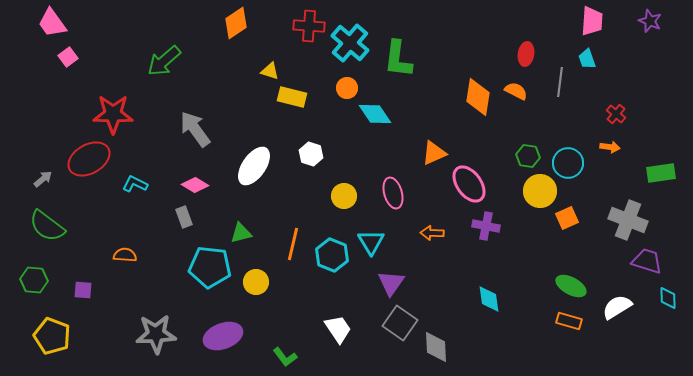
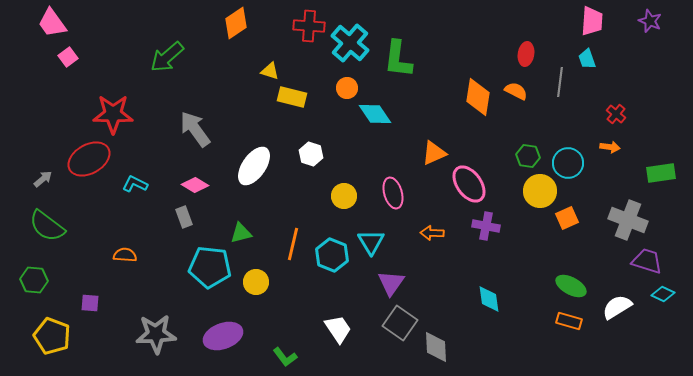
green arrow at (164, 61): moved 3 px right, 4 px up
purple square at (83, 290): moved 7 px right, 13 px down
cyan diamond at (668, 298): moved 5 px left, 4 px up; rotated 65 degrees counterclockwise
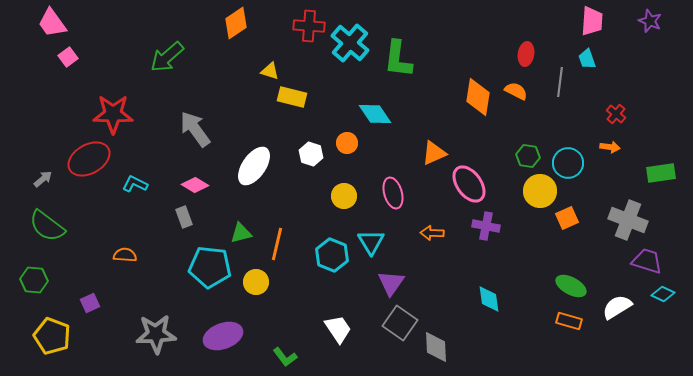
orange circle at (347, 88): moved 55 px down
orange line at (293, 244): moved 16 px left
purple square at (90, 303): rotated 30 degrees counterclockwise
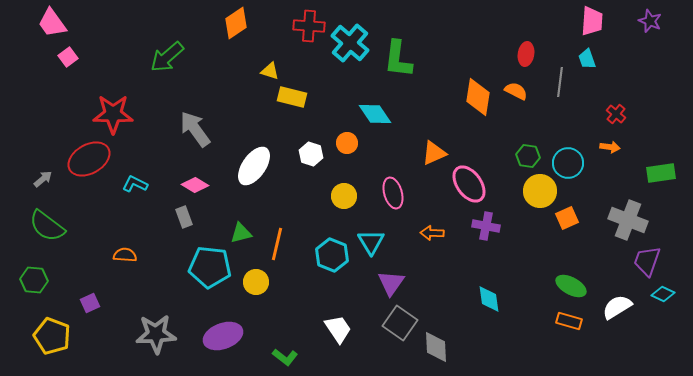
purple trapezoid at (647, 261): rotated 88 degrees counterclockwise
green L-shape at (285, 357): rotated 15 degrees counterclockwise
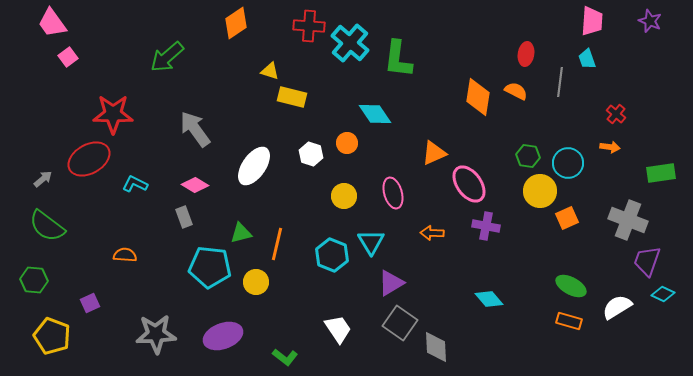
purple triangle at (391, 283): rotated 24 degrees clockwise
cyan diamond at (489, 299): rotated 32 degrees counterclockwise
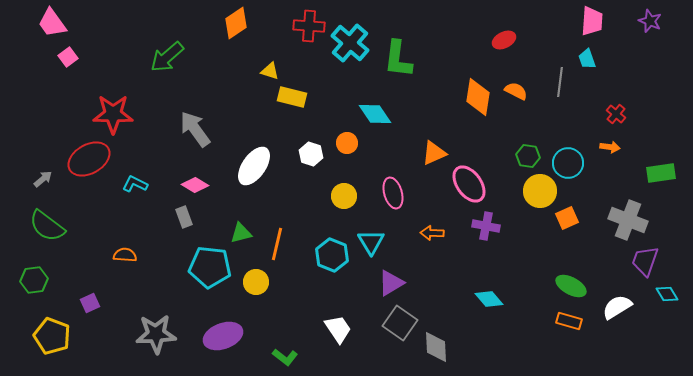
red ellipse at (526, 54): moved 22 px left, 14 px up; rotated 55 degrees clockwise
purple trapezoid at (647, 261): moved 2 px left
green hexagon at (34, 280): rotated 12 degrees counterclockwise
cyan diamond at (663, 294): moved 4 px right; rotated 35 degrees clockwise
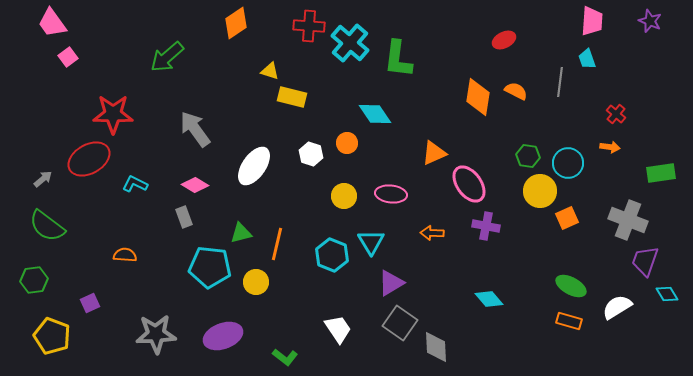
pink ellipse at (393, 193): moved 2 px left, 1 px down; rotated 68 degrees counterclockwise
